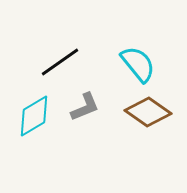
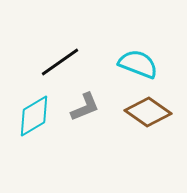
cyan semicircle: rotated 30 degrees counterclockwise
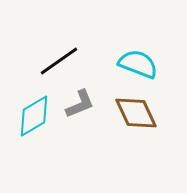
black line: moved 1 px left, 1 px up
gray L-shape: moved 5 px left, 3 px up
brown diamond: moved 12 px left, 1 px down; rotated 30 degrees clockwise
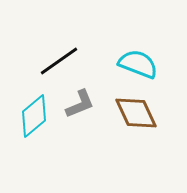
cyan diamond: rotated 9 degrees counterclockwise
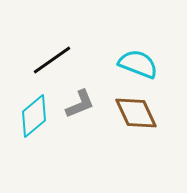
black line: moved 7 px left, 1 px up
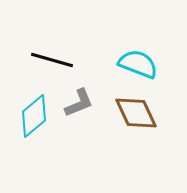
black line: rotated 51 degrees clockwise
gray L-shape: moved 1 px left, 1 px up
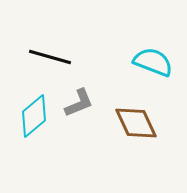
black line: moved 2 px left, 3 px up
cyan semicircle: moved 15 px right, 2 px up
brown diamond: moved 10 px down
